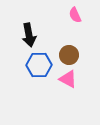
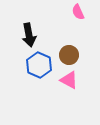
pink semicircle: moved 3 px right, 3 px up
blue hexagon: rotated 25 degrees clockwise
pink triangle: moved 1 px right, 1 px down
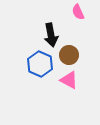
black arrow: moved 22 px right
blue hexagon: moved 1 px right, 1 px up
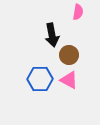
pink semicircle: rotated 147 degrees counterclockwise
black arrow: moved 1 px right
blue hexagon: moved 15 px down; rotated 25 degrees counterclockwise
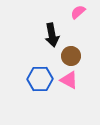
pink semicircle: rotated 140 degrees counterclockwise
brown circle: moved 2 px right, 1 px down
